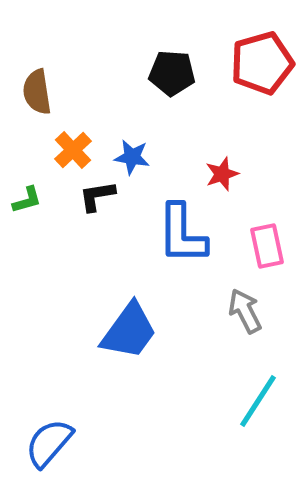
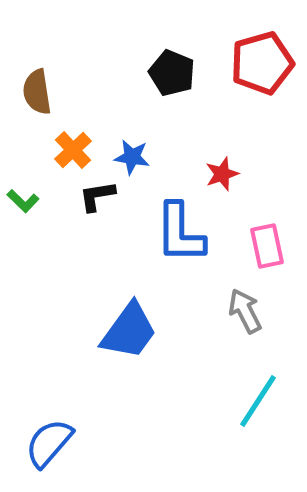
black pentagon: rotated 18 degrees clockwise
green L-shape: moved 4 px left, 1 px down; rotated 60 degrees clockwise
blue L-shape: moved 2 px left, 1 px up
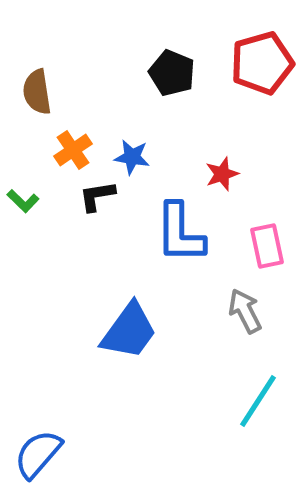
orange cross: rotated 9 degrees clockwise
blue semicircle: moved 11 px left, 11 px down
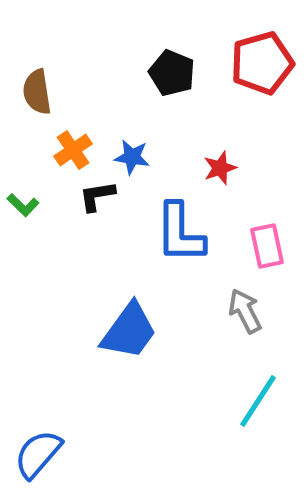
red star: moved 2 px left, 6 px up
green L-shape: moved 4 px down
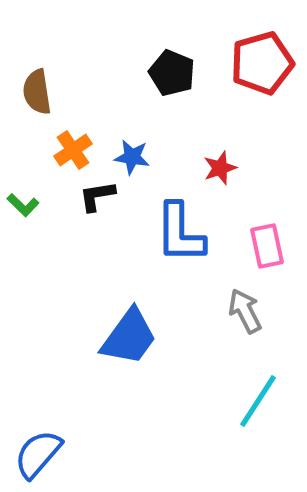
blue trapezoid: moved 6 px down
